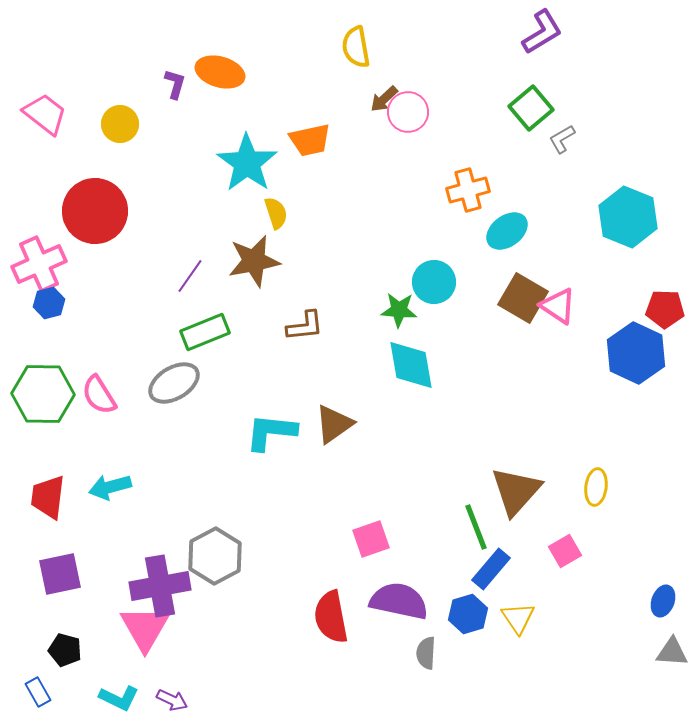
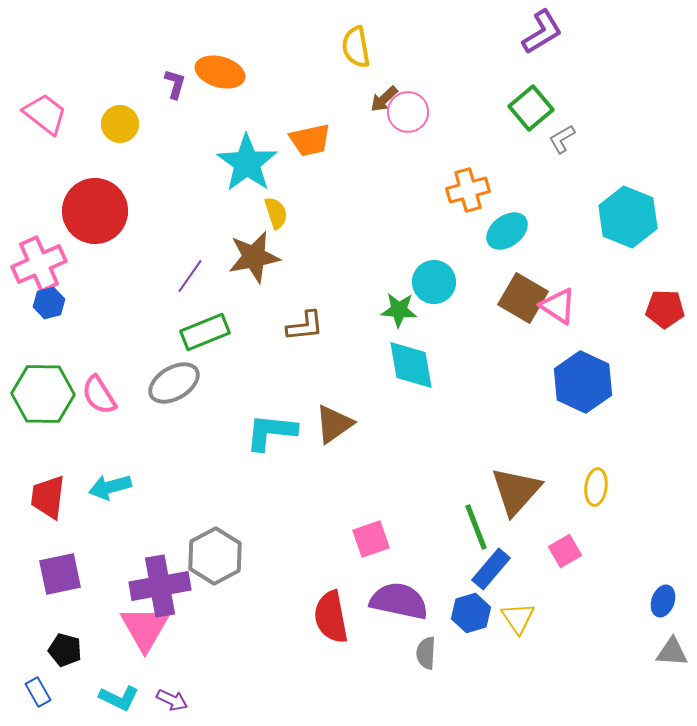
brown star at (254, 261): moved 4 px up
blue hexagon at (636, 353): moved 53 px left, 29 px down
blue hexagon at (468, 614): moved 3 px right, 1 px up
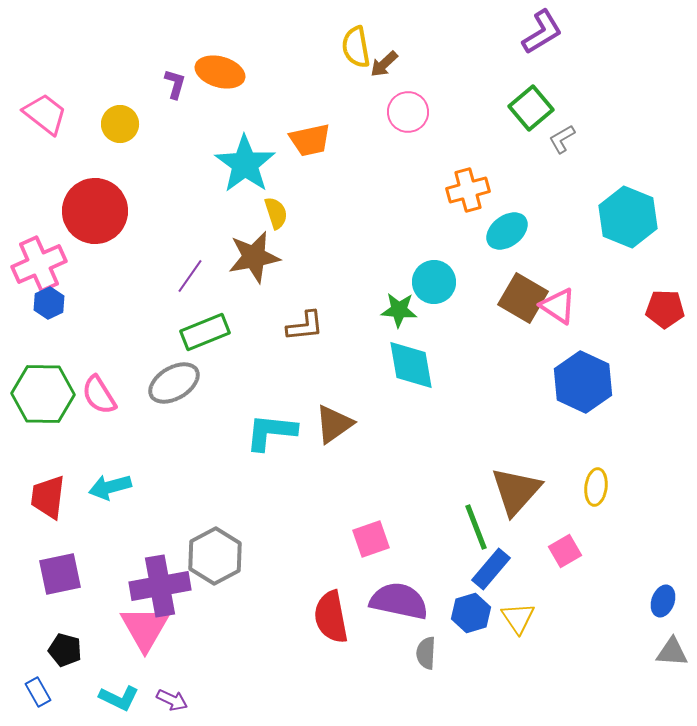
brown arrow at (384, 99): moved 35 px up
cyan star at (247, 163): moved 2 px left, 1 px down
blue hexagon at (49, 303): rotated 12 degrees counterclockwise
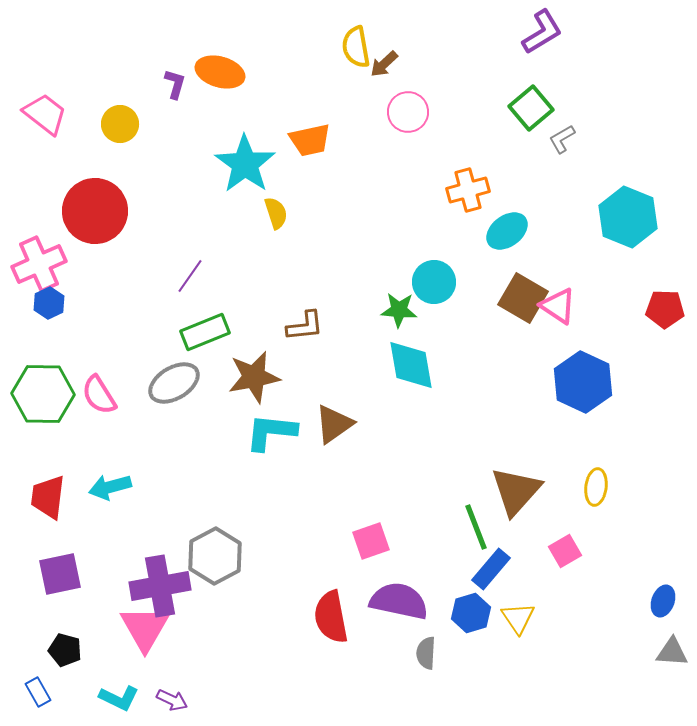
brown star at (254, 257): moved 120 px down
pink square at (371, 539): moved 2 px down
